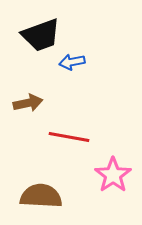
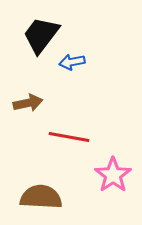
black trapezoid: rotated 147 degrees clockwise
brown semicircle: moved 1 px down
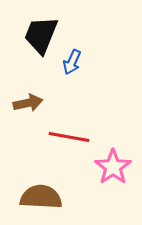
black trapezoid: rotated 15 degrees counterclockwise
blue arrow: rotated 55 degrees counterclockwise
pink star: moved 8 px up
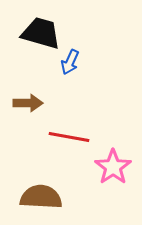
black trapezoid: moved 2 px up; rotated 84 degrees clockwise
blue arrow: moved 2 px left
brown arrow: rotated 12 degrees clockwise
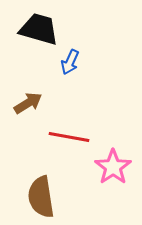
black trapezoid: moved 2 px left, 4 px up
brown arrow: rotated 32 degrees counterclockwise
brown semicircle: rotated 102 degrees counterclockwise
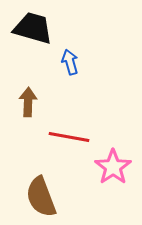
black trapezoid: moved 6 px left, 1 px up
blue arrow: rotated 140 degrees clockwise
brown arrow: moved 1 px up; rotated 56 degrees counterclockwise
brown semicircle: rotated 12 degrees counterclockwise
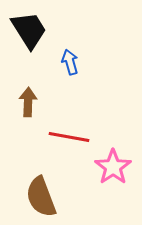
black trapezoid: moved 4 px left, 2 px down; rotated 42 degrees clockwise
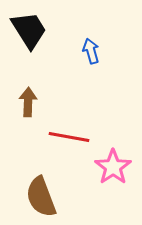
blue arrow: moved 21 px right, 11 px up
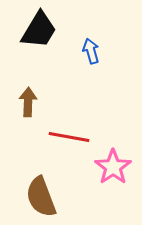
black trapezoid: moved 10 px right; rotated 63 degrees clockwise
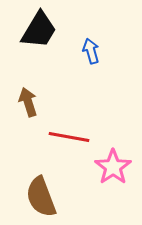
brown arrow: rotated 20 degrees counterclockwise
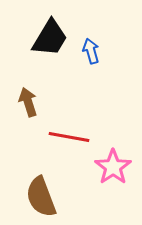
black trapezoid: moved 11 px right, 8 px down
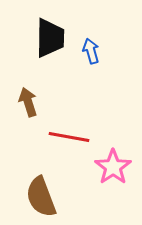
black trapezoid: rotated 30 degrees counterclockwise
